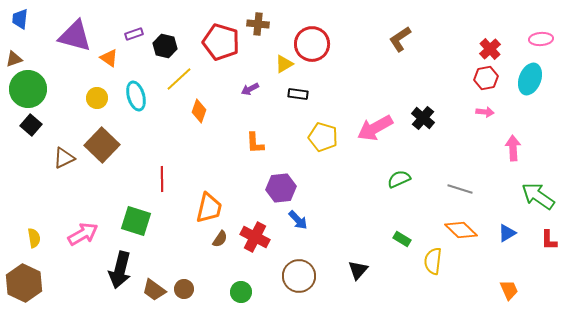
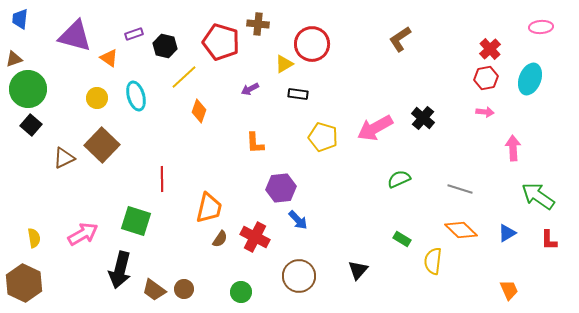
pink ellipse at (541, 39): moved 12 px up
yellow line at (179, 79): moved 5 px right, 2 px up
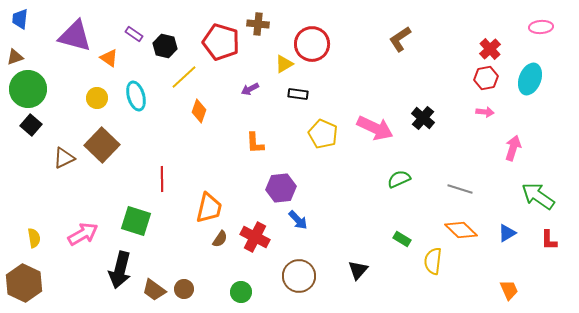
purple rectangle at (134, 34): rotated 54 degrees clockwise
brown triangle at (14, 59): moved 1 px right, 2 px up
pink arrow at (375, 128): rotated 126 degrees counterclockwise
yellow pentagon at (323, 137): moved 3 px up; rotated 8 degrees clockwise
pink arrow at (513, 148): rotated 20 degrees clockwise
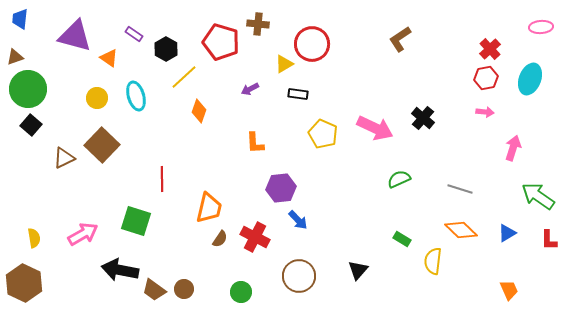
black hexagon at (165, 46): moved 1 px right, 3 px down; rotated 15 degrees clockwise
black arrow at (120, 270): rotated 87 degrees clockwise
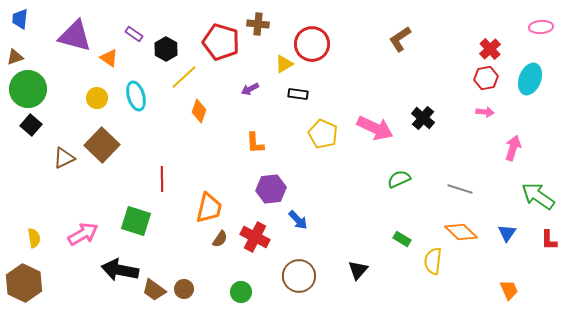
purple hexagon at (281, 188): moved 10 px left, 1 px down
orange diamond at (461, 230): moved 2 px down
blue triangle at (507, 233): rotated 24 degrees counterclockwise
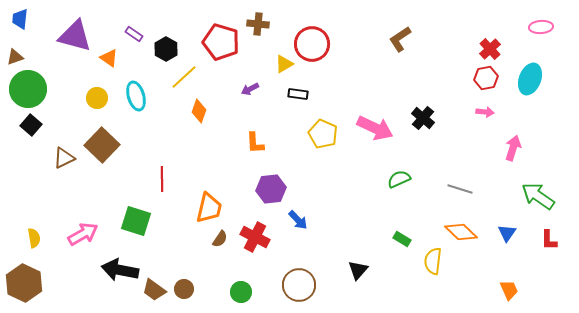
brown circle at (299, 276): moved 9 px down
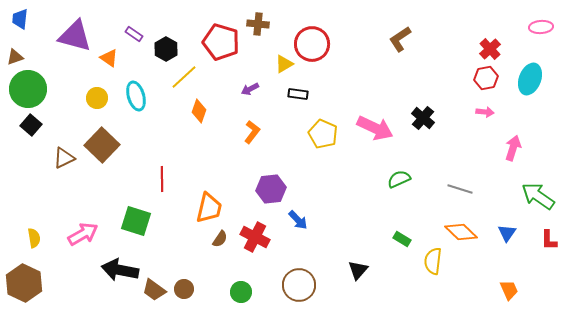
orange L-shape at (255, 143): moved 3 px left, 11 px up; rotated 140 degrees counterclockwise
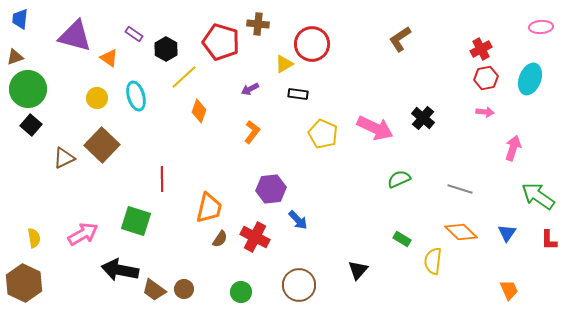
red cross at (490, 49): moved 9 px left; rotated 15 degrees clockwise
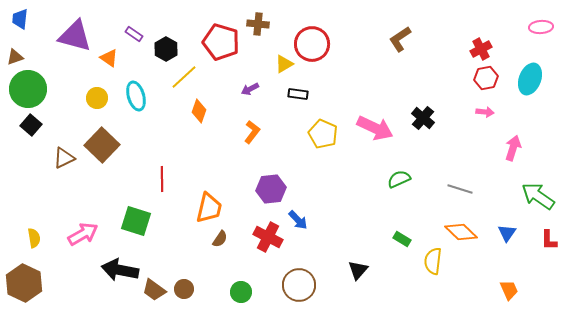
red cross at (255, 237): moved 13 px right
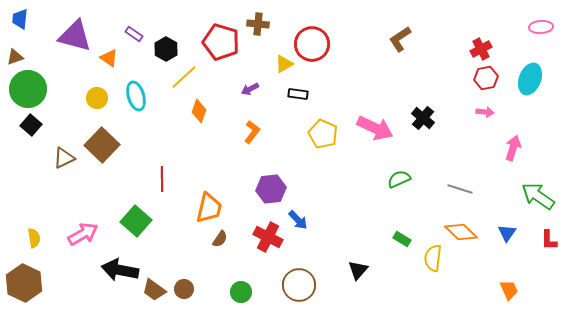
green square at (136, 221): rotated 24 degrees clockwise
yellow semicircle at (433, 261): moved 3 px up
